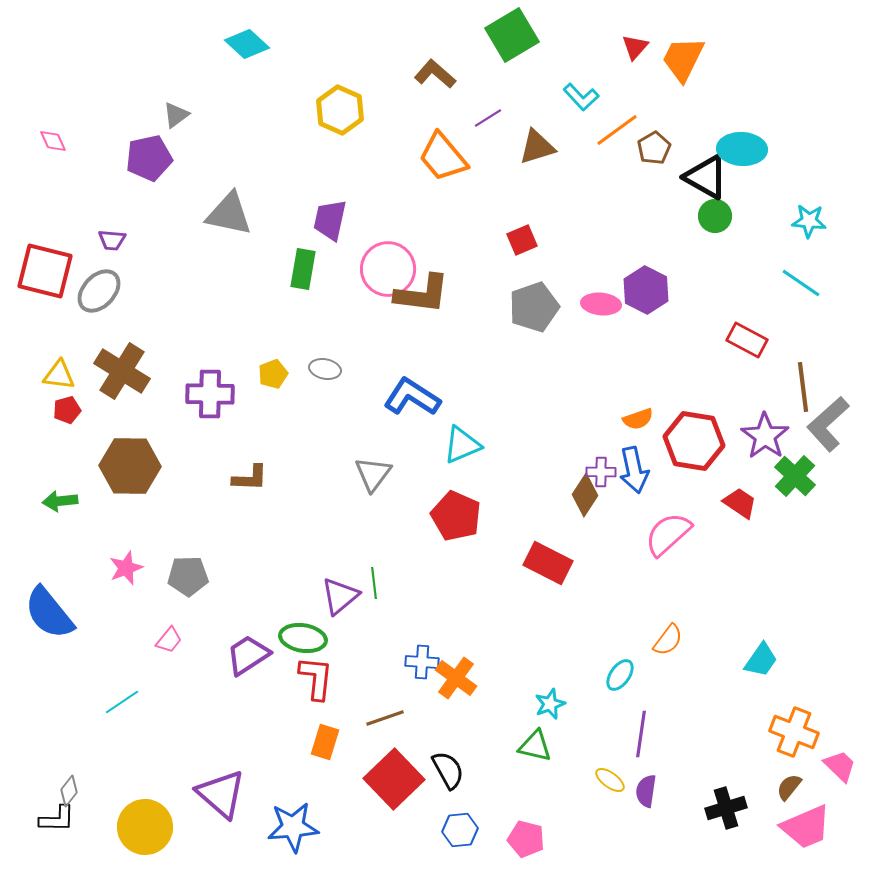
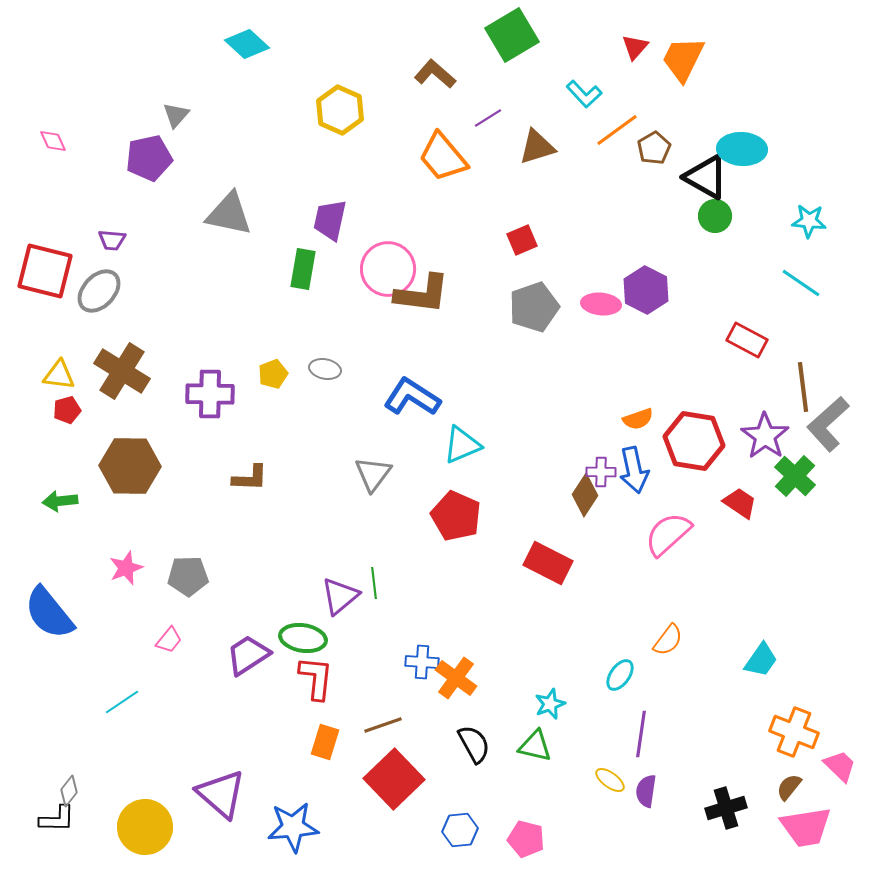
cyan L-shape at (581, 97): moved 3 px right, 3 px up
gray triangle at (176, 115): rotated 12 degrees counterclockwise
brown line at (385, 718): moved 2 px left, 7 px down
black semicircle at (448, 770): moved 26 px right, 26 px up
pink trapezoid at (806, 827): rotated 14 degrees clockwise
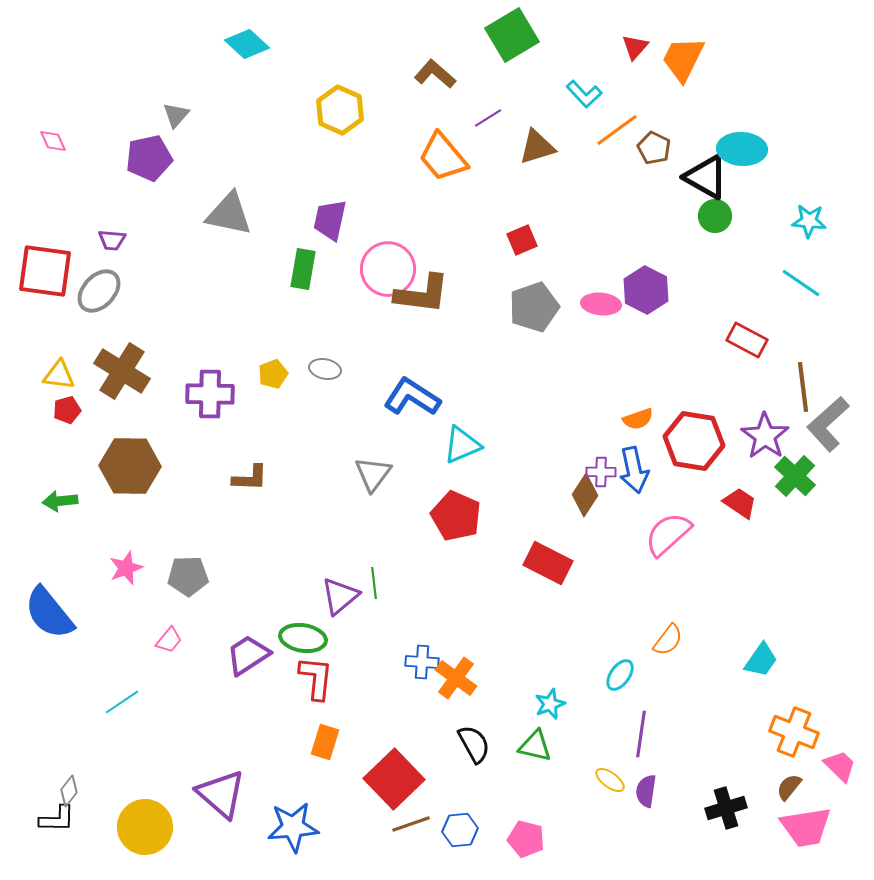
brown pentagon at (654, 148): rotated 16 degrees counterclockwise
red square at (45, 271): rotated 6 degrees counterclockwise
brown line at (383, 725): moved 28 px right, 99 px down
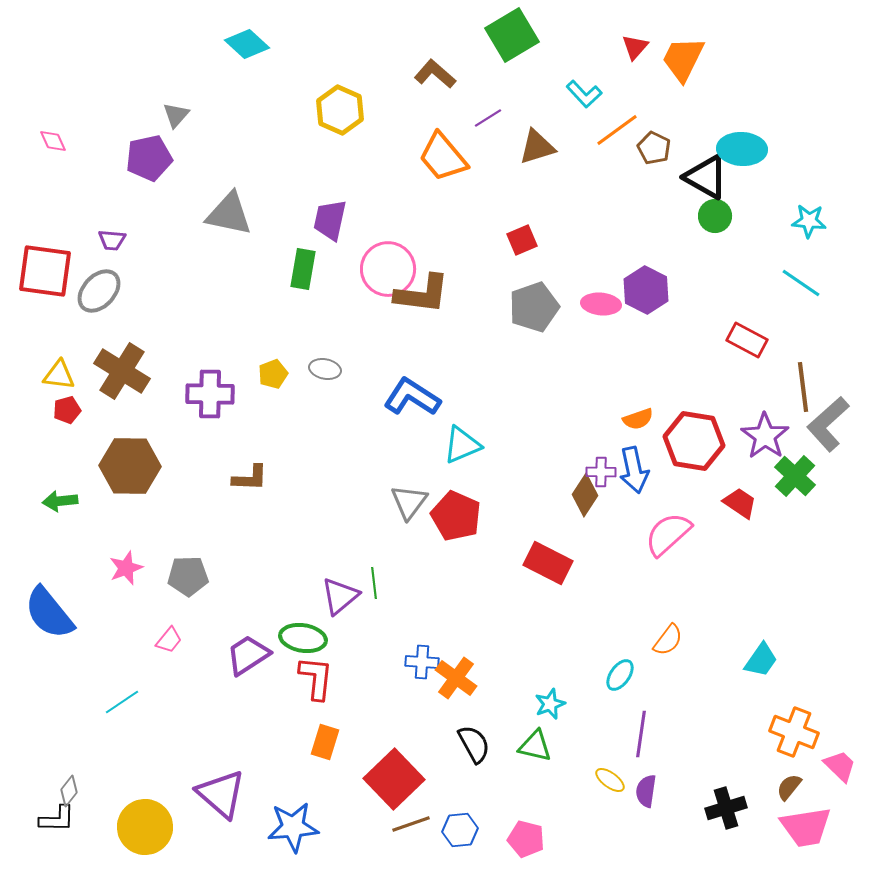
gray triangle at (373, 474): moved 36 px right, 28 px down
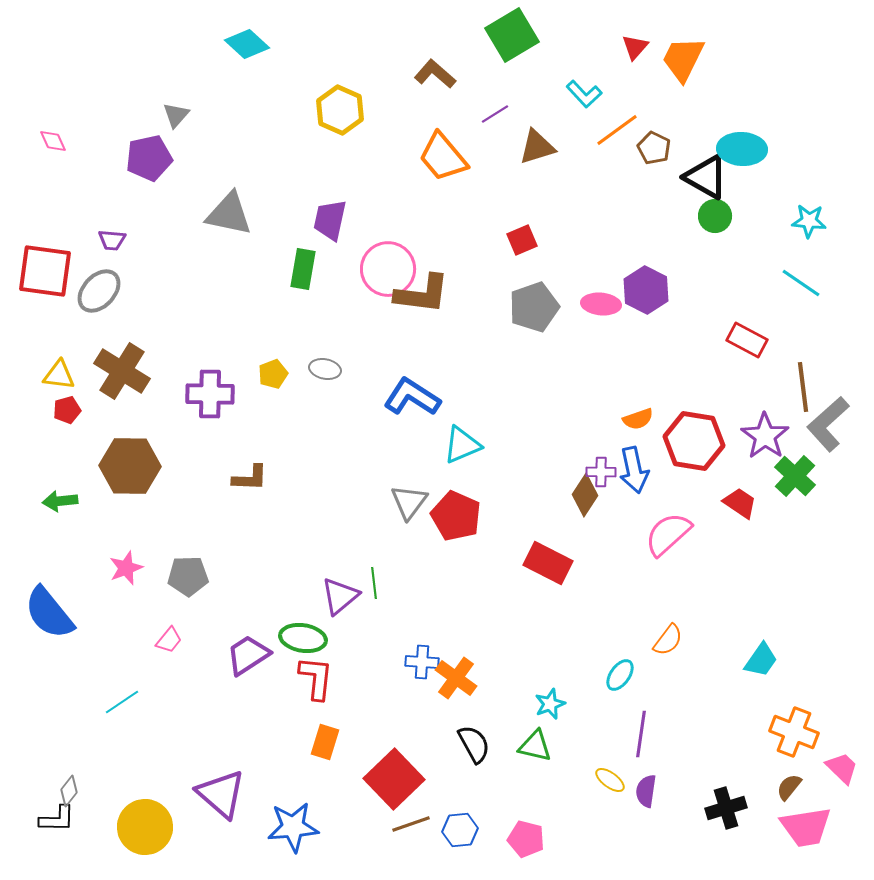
purple line at (488, 118): moved 7 px right, 4 px up
pink trapezoid at (840, 766): moved 2 px right, 2 px down
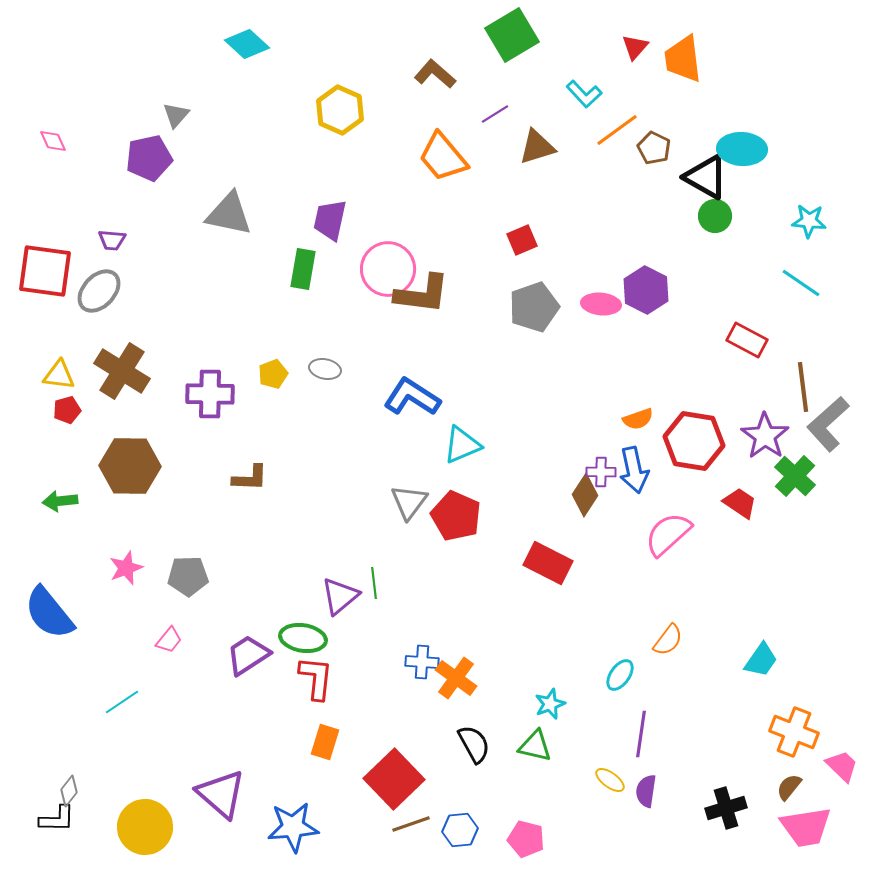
orange trapezoid at (683, 59): rotated 33 degrees counterclockwise
pink trapezoid at (842, 768): moved 2 px up
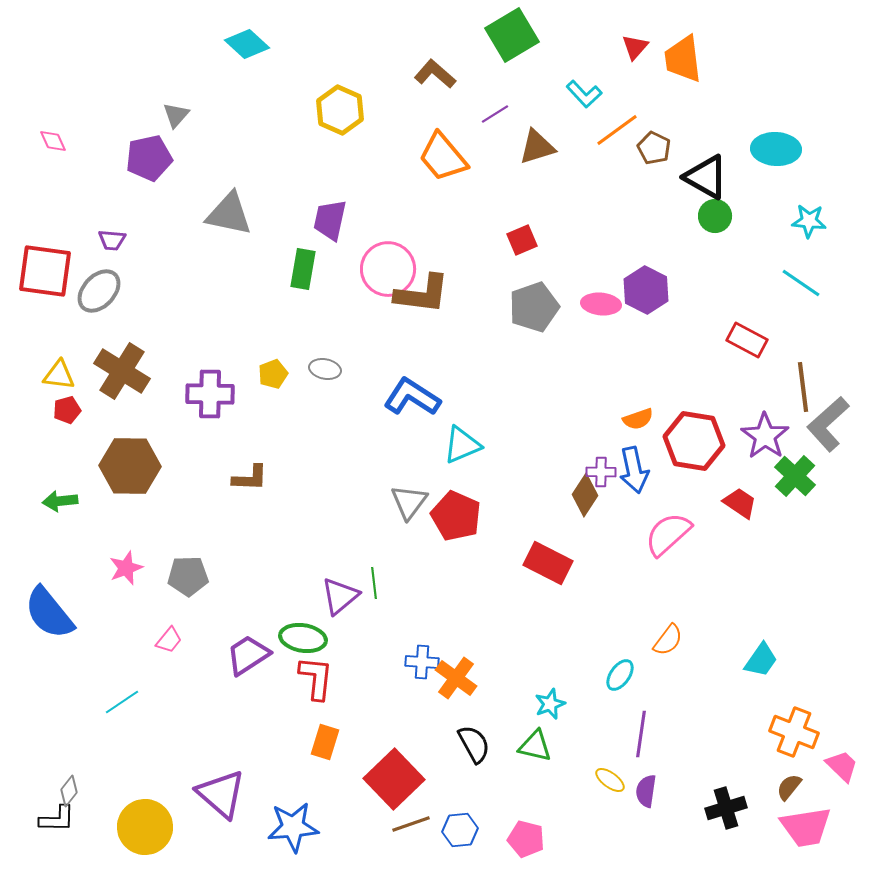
cyan ellipse at (742, 149): moved 34 px right
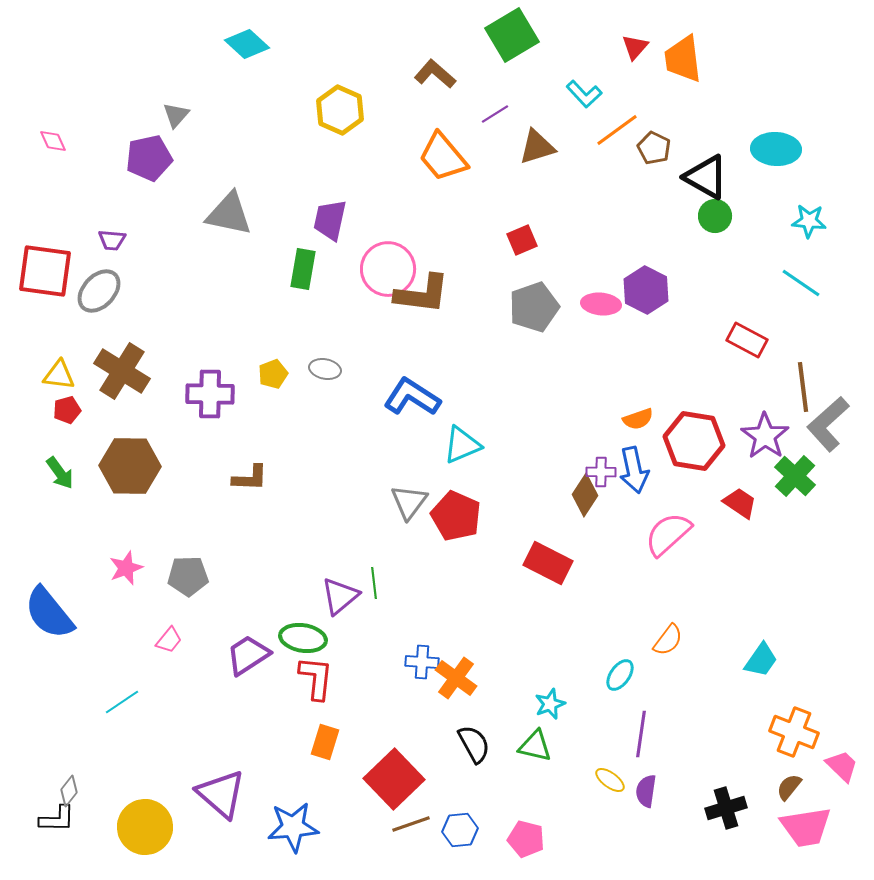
green arrow at (60, 501): moved 28 px up; rotated 120 degrees counterclockwise
